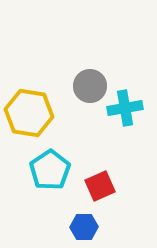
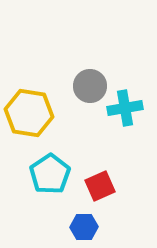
cyan pentagon: moved 4 px down
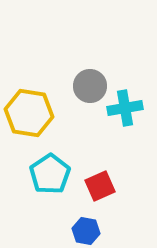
blue hexagon: moved 2 px right, 4 px down; rotated 12 degrees clockwise
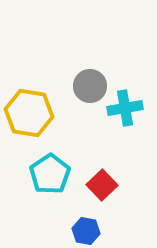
red square: moved 2 px right, 1 px up; rotated 20 degrees counterclockwise
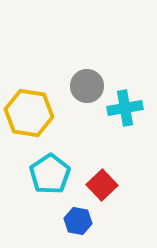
gray circle: moved 3 px left
blue hexagon: moved 8 px left, 10 px up
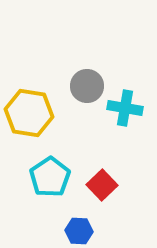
cyan cross: rotated 20 degrees clockwise
cyan pentagon: moved 3 px down
blue hexagon: moved 1 px right, 10 px down; rotated 8 degrees counterclockwise
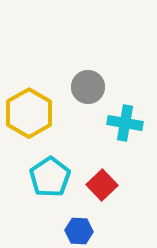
gray circle: moved 1 px right, 1 px down
cyan cross: moved 15 px down
yellow hexagon: rotated 21 degrees clockwise
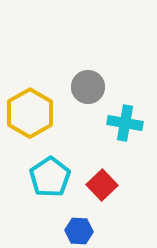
yellow hexagon: moved 1 px right
